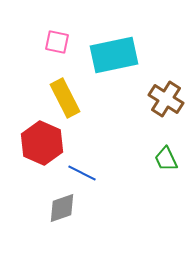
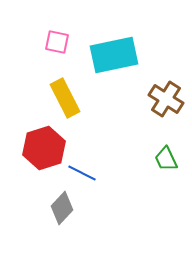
red hexagon: moved 2 px right, 5 px down; rotated 18 degrees clockwise
gray diamond: rotated 28 degrees counterclockwise
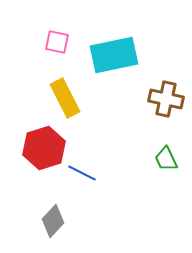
brown cross: rotated 20 degrees counterclockwise
gray diamond: moved 9 px left, 13 px down
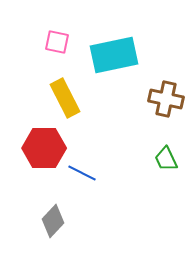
red hexagon: rotated 18 degrees clockwise
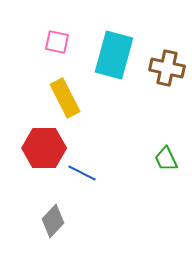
cyan rectangle: rotated 63 degrees counterclockwise
brown cross: moved 1 px right, 31 px up
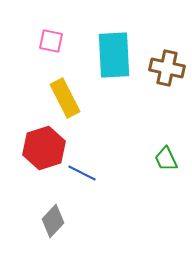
pink square: moved 6 px left, 1 px up
cyan rectangle: rotated 18 degrees counterclockwise
red hexagon: rotated 18 degrees counterclockwise
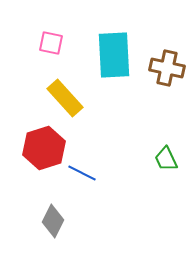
pink square: moved 2 px down
yellow rectangle: rotated 15 degrees counterclockwise
gray diamond: rotated 16 degrees counterclockwise
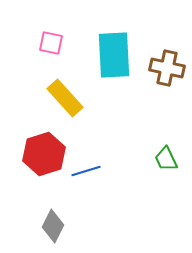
red hexagon: moved 6 px down
blue line: moved 4 px right, 2 px up; rotated 44 degrees counterclockwise
gray diamond: moved 5 px down
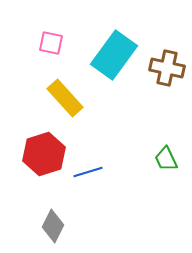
cyan rectangle: rotated 39 degrees clockwise
blue line: moved 2 px right, 1 px down
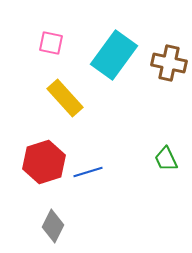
brown cross: moved 2 px right, 5 px up
red hexagon: moved 8 px down
